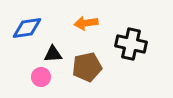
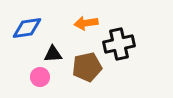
black cross: moved 12 px left; rotated 24 degrees counterclockwise
pink circle: moved 1 px left
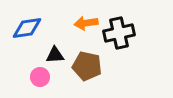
black cross: moved 11 px up
black triangle: moved 2 px right, 1 px down
brown pentagon: moved 1 px up; rotated 24 degrees clockwise
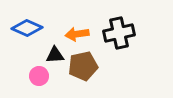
orange arrow: moved 9 px left, 11 px down
blue diamond: rotated 32 degrees clockwise
brown pentagon: moved 4 px left; rotated 24 degrees counterclockwise
pink circle: moved 1 px left, 1 px up
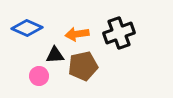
black cross: rotated 8 degrees counterclockwise
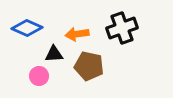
black cross: moved 3 px right, 5 px up
black triangle: moved 1 px left, 1 px up
brown pentagon: moved 6 px right; rotated 24 degrees clockwise
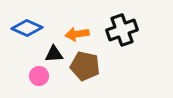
black cross: moved 2 px down
brown pentagon: moved 4 px left
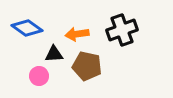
blue diamond: rotated 12 degrees clockwise
brown pentagon: moved 2 px right
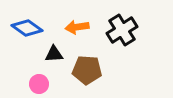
black cross: rotated 12 degrees counterclockwise
orange arrow: moved 7 px up
brown pentagon: moved 4 px down; rotated 8 degrees counterclockwise
pink circle: moved 8 px down
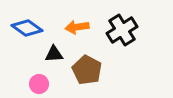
brown pentagon: rotated 24 degrees clockwise
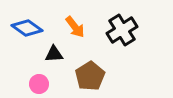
orange arrow: moved 2 px left; rotated 120 degrees counterclockwise
brown pentagon: moved 3 px right, 6 px down; rotated 12 degrees clockwise
